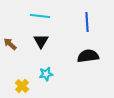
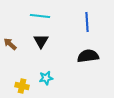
cyan star: moved 4 px down
yellow cross: rotated 32 degrees counterclockwise
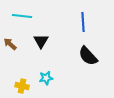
cyan line: moved 18 px left
blue line: moved 4 px left
black semicircle: rotated 125 degrees counterclockwise
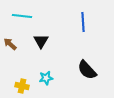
black semicircle: moved 1 px left, 14 px down
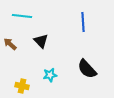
black triangle: rotated 14 degrees counterclockwise
black semicircle: moved 1 px up
cyan star: moved 4 px right, 3 px up
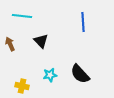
brown arrow: rotated 24 degrees clockwise
black semicircle: moved 7 px left, 5 px down
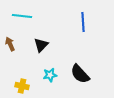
black triangle: moved 4 px down; rotated 28 degrees clockwise
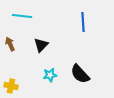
yellow cross: moved 11 px left
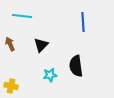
black semicircle: moved 4 px left, 8 px up; rotated 35 degrees clockwise
